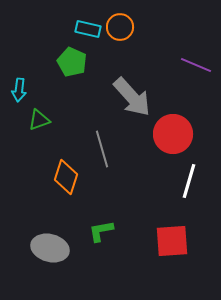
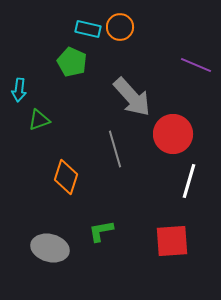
gray line: moved 13 px right
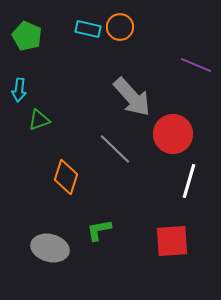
green pentagon: moved 45 px left, 26 px up
gray line: rotated 30 degrees counterclockwise
green L-shape: moved 2 px left, 1 px up
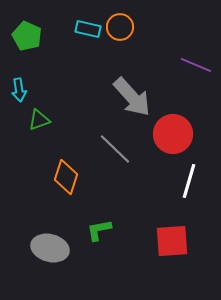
cyan arrow: rotated 15 degrees counterclockwise
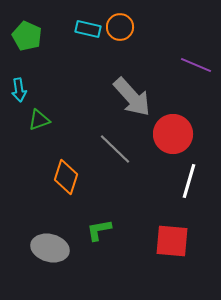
red square: rotated 9 degrees clockwise
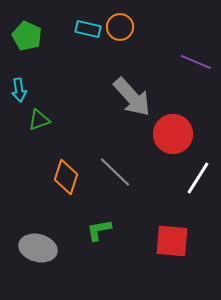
purple line: moved 3 px up
gray line: moved 23 px down
white line: moved 9 px right, 3 px up; rotated 16 degrees clockwise
gray ellipse: moved 12 px left
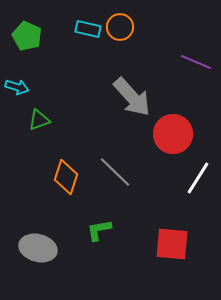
cyan arrow: moved 2 px left, 3 px up; rotated 65 degrees counterclockwise
red square: moved 3 px down
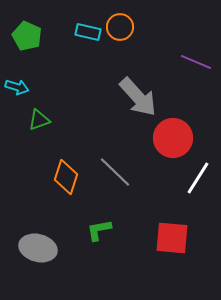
cyan rectangle: moved 3 px down
gray arrow: moved 6 px right
red circle: moved 4 px down
red square: moved 6 px up
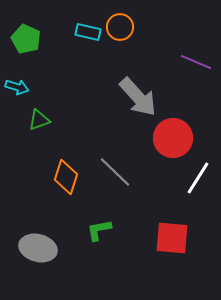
green pentagon: moved 1 px left, 3 px down
